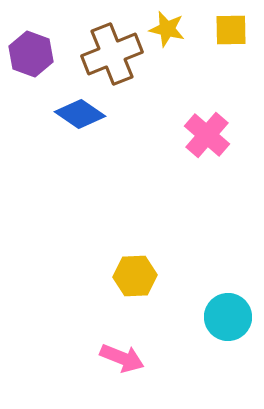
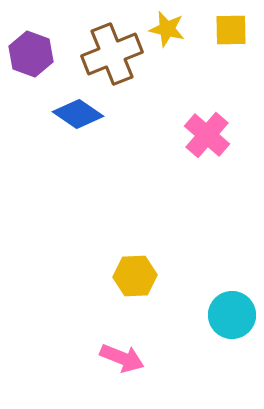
blue diamond: moved 2 px left
cyan circle: moved 4 px right, 2 px up
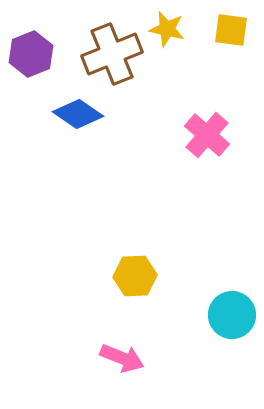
yellow square: rotated 9 degrees clockwise
purple hexagon: rotated 18 degrees clockwise
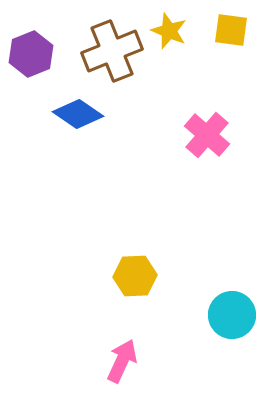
yellow star: moved 2 px right, 2 px down; rotated 9 degrees clockwise
brown cross: moved 3 px up
pink arrow: moved 3 px down; rotated 87 degrees counterclockwise
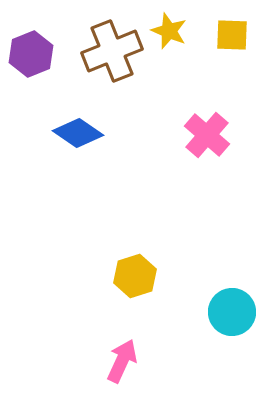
yellow square: moved 1 px right, 5 px down; rotated 6 degrees counterclockwise
blue diamond: moved 19 px down
yellow hexagon: rotated 15 degrees counterclockwise
cyan circle: moved 3 px up
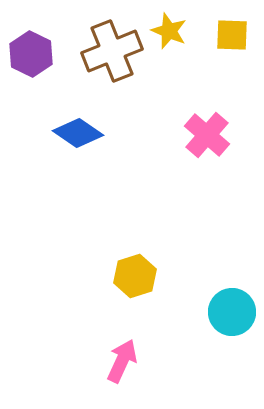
purple hexagon: rotated 12 degrees counterclockwise
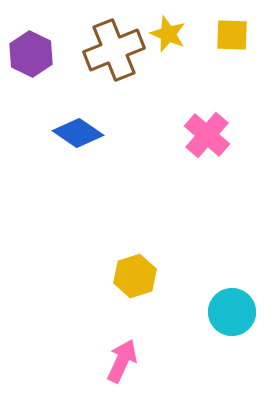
yellow star: moved 1 px left, 3 px down
brown cross: moved 2 px right, 1 px up
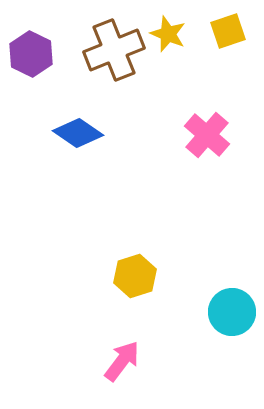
yellow square: moved 4 px left, 4 px up; rotated 21 degrees counterclockwise
pink arrow: rotated 12 degrees clockwise
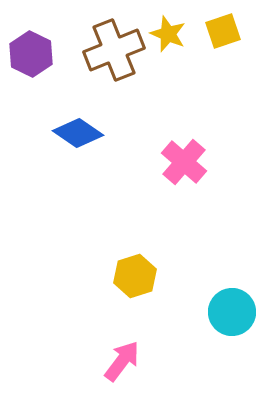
yellow square: moved 5 px left
pink cross: moved 23 px left, 27 px down
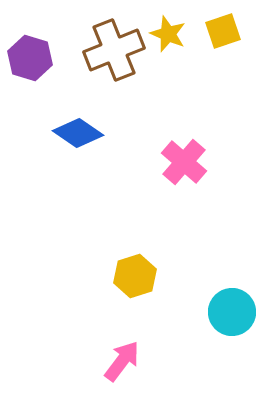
purple hexagon: moved 1 px left, 4 px down; rotated 9 degrees counterclockwise
